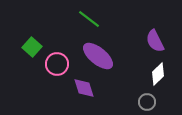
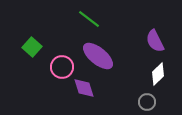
pink circle: moved 5 px right, 3 px down
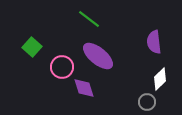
purple semicircle: moved 1 px left, 1 px down; rotated 20 degrees clockwise
white diamond: moved 2 px right, 5 px down
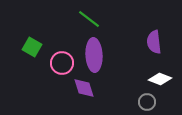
green square: rotated 12 degrees counterclockwise
purple ellipse: moved 4 px left, 1 px up; rotated 48 degrees clockwise
pink circle: moved 4 px up
white diamond: rotated 65 degrees clockwise
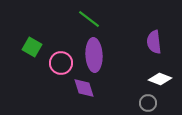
pink circle: moved 1 px left
gray circle: moved 1 px right, 1 px down
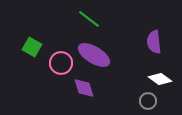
purple ellipse: rotated 56 degrees counterclockwise
white diamond: rotated 15 degrees clockwise
gray circle: moved 2 px up
